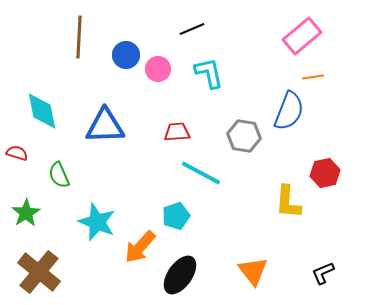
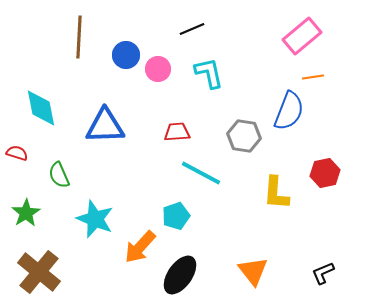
cyan diamond: moved 1 px left, 3 px up
yellow L-shape: moved 12 px left, 9 px up
cyan star: moved 2 px left, 3 px up
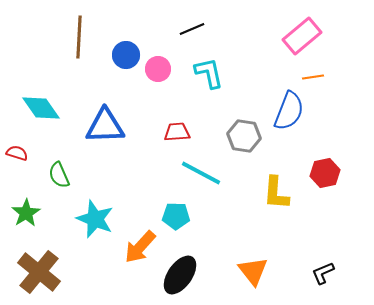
cyan diamond: rotated 24 degrees counterclockwise
cyan pentagon: rotated 20 degrees clockwise
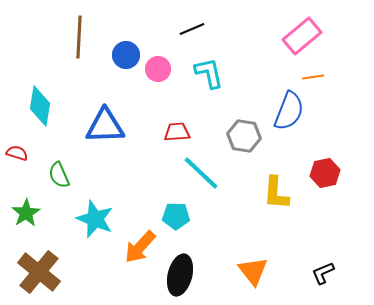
cyan diamond: moved 1 px left, 2 px up; rotated 45 degrees clockwise
cyan line: rotated 15 degrees clockwise
black ellipse: rotated 21 degrees counterclockwise
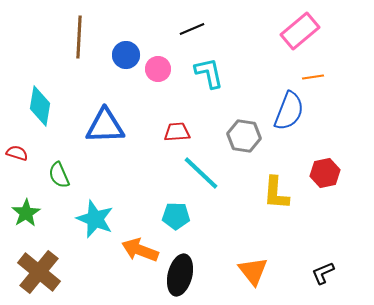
pink rectangle: moved 2 px left, 5 px up
orange arrow: moved 3 px down; rotated 69 degrees clockwise
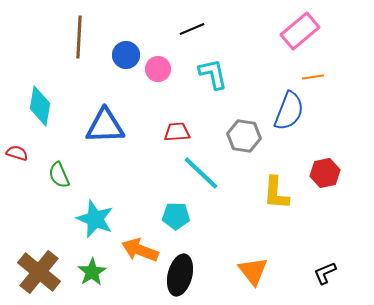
cyan L-shape: moved 4 px right, 1 px down
green star: moved 66 px right, 59 px down
black L-shape: moved 2 px right
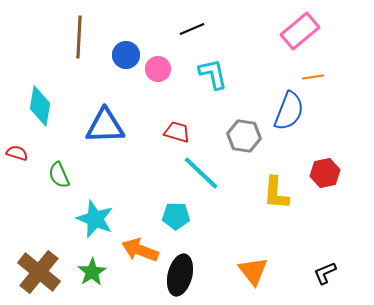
red trapezoid: rotated 20 degrees clockwise
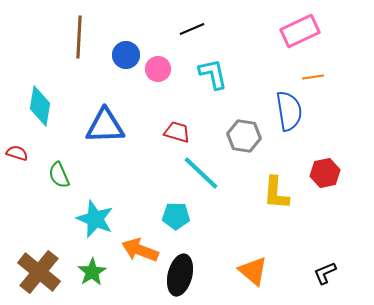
pink rectangle: rotated 15 degrees clockwise
blue semicircle: rotated 30 degrees counterclockwise
orange triangle: rotated 12 degrees counterclockwise
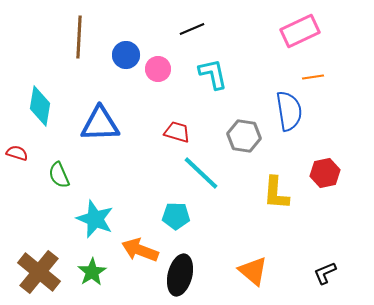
blue triangle: moved 5 px left, 2 px up
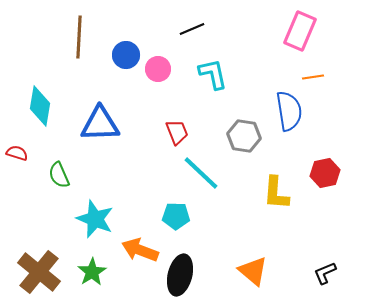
pink rectangle: rotated 42 degrees counterclockwise
red trapezoid: rotated 52 degrees clockwise
